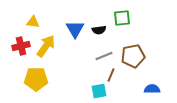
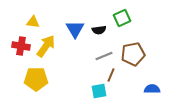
green square: rotated 18 degrees counterclockwise
red cross: rotated 24 degrees clockwise
brown pentagon: moved 2 px up
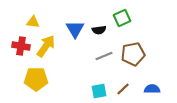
brown line: moved 12 px right, 14 px down; rotated 24 degrees clockwise
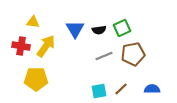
green square: moved 10 px down
brown line: moved 2 px left
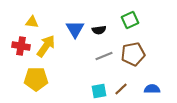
yellow triangle: moved 1 px left
green square: moved 8 px right, 8 px up
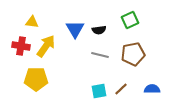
gray line: moved 4 px left, 1 px up; rotated 36 degrees clockwise
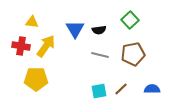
green square: rotated 18 degrees counterclockwise
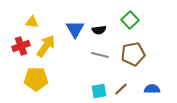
red cross: rotated 30 degrees counterclockwise
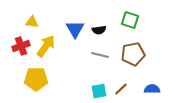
green square: rotated 30 degrees counterclockwise
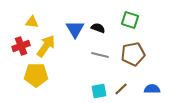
black semicircle: moved 1 px left, 2 px up; rotated 152 degrees counterclockwise
yellow pentagon: moved 4 px up
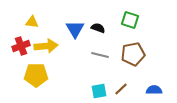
yellow arrow: rotated 50 degrees clockwise
blue semicircle: moved 2 px right, 1 px down
